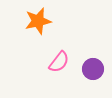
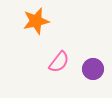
orange star: moved 2 px left
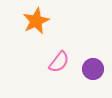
orange star: rotated 12 degrees counterclockwise
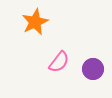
orange star: moved 1 px left, 1 px down
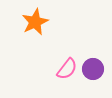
pink semicircle: moved 8 px right, 7 px down
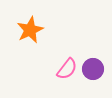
orange star: moved 5 px left, 8 px down
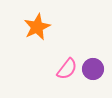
orange star: moved 7 px right, 3 px up
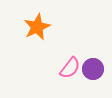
pink semicircle: moved 3 px right, 1 px up
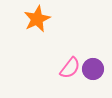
orange star: moved 8 px up
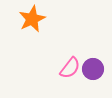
orange star: moved 5 px left
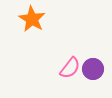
orange star: rotated 16 degrees counterclockwise
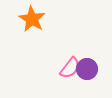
purple circle: moved 6 px left
